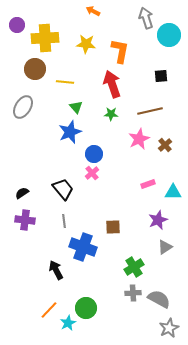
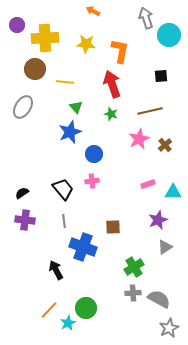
green star: rotated 16 degrees clockwise
pink cross: moved 8 px down; rotated 32 degrees clockwise
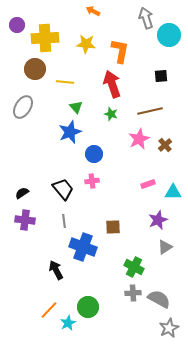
green cross: rotated 30 degrees counterclockwise
green circle: moved 2 px right, 1 px up
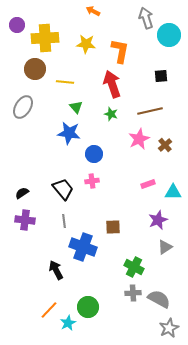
blue star: moved 1 px left, 1 px down; rotated 30 degrees clockwise
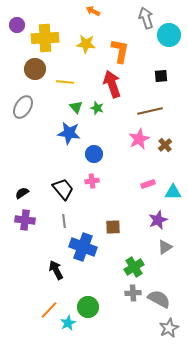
green star: moved 14 px left, 6 px up
green cross: rotated 30 degrees clockwise
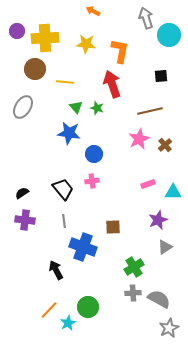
purple circle: moved 6 px down
